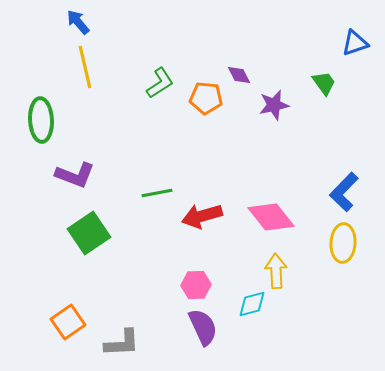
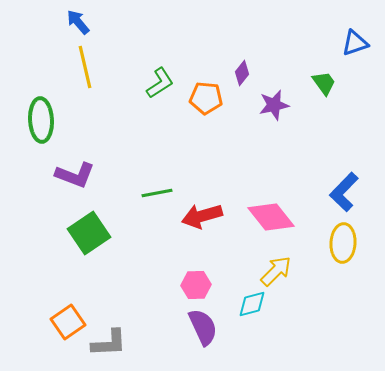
purple diamond: moved 3 px right, 2 px up; rotated 65 degrees clockwise
yellow arrow: rotated 48 degrees clockwise
gray L-shape: moved 13 px left
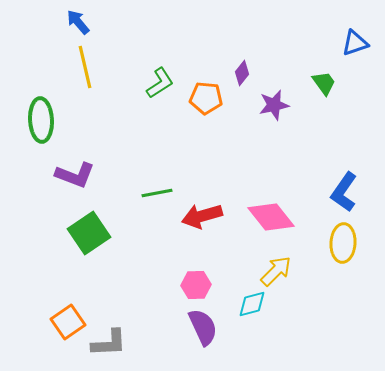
blue L-shape: rotated 9 degrees counterclockwise
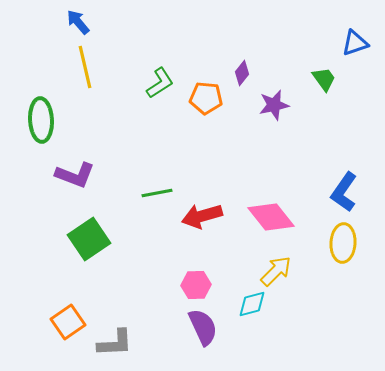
green trapezoid: moved 4 px up
green square: moved 6 px down
gray L-shape: moved 6 px right
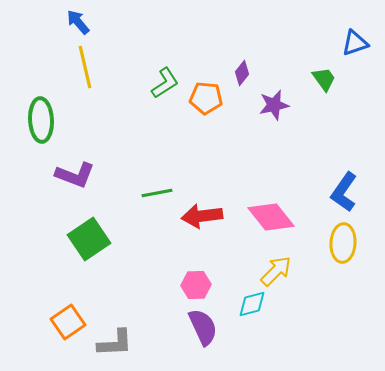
green L-shape: moved 5 px right
red arrow: rotated 9 degrees clockwise
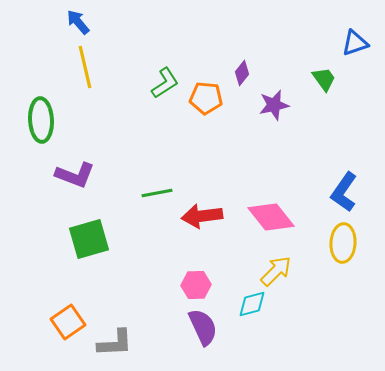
green square: rotated 18 degrees clockwise
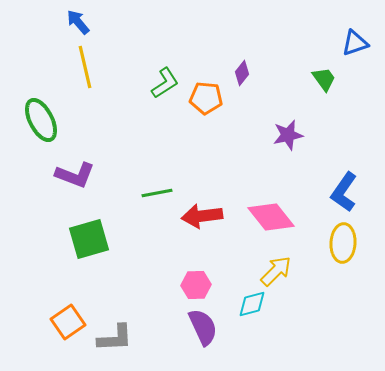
purple star: moved 14 px right, 30 px down
green ellipse: rotated 24 degrees counterclockwise
gray L-shape: moved 5 px up
